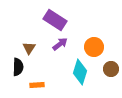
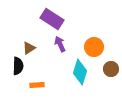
purple rectangle: moved 3 px left, 1 px up
purple arrow: rotated 77 degrees counterclockwise
brown triangle: rotated 24 degrees clockwise
black semicircle: moved 1 px up
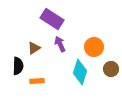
brown triangle: moved 5 px right
orange rectangle: moved 4 px up
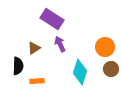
orange circle: moved 11 px right
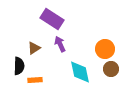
orange circle: moved 2 px down
black semicircle: moved 1 px right
cyan diamond: rotated 30 degrees counterclockwise
orange rectangle: moved 2 px left, 1 px up
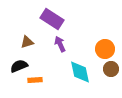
brown triangle: moved 7 px left, 6 px up; rotated 16 degrees clockwise
black semicircle: rotated 114 degrees counterclockwise
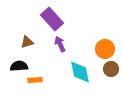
purple rectangle: rotated 15 degrees clockwise
black semicircle: rotated 18 degrees clockwise
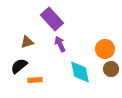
black semicircle: rotated 36 degrees counterclockwise
